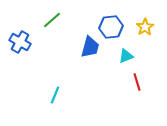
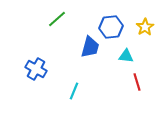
green line: moved 5 px right, 1 px up
blue cross: moved 16 px right, 27 px down
cyan triangle: rotated 28 degrees clockwise
cyan line: moved 19 px right, 4 px up
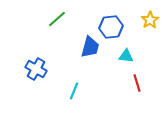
yellow star: moved 5 px right, 7 px up
red line: moved 1 px down
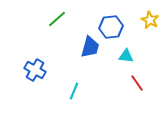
yellow star: rotated 12 degrees counterclockwise
blue cross: moved 1 px left, 1 px down
red line: rotated 18 degrees counterclockwise
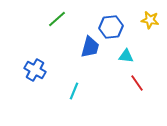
yellow star: rotated 18 degrees counterclockwise
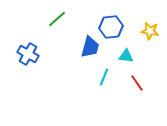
yellow star: moved 11 px down
blue cross: moved 7 px left, 16 px up
cyan line: moved 30 px right, 14 px up
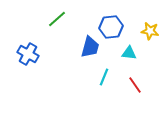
cyan triangle: moved 3 px right, 3 px up
red line: moved 2 px left, 2 px down
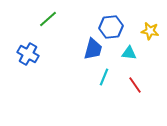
green line: moved 9 px left
blue trapezoid: moved 3 px right, 2 px down
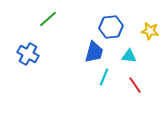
blue trapezoid: moved 1 px right, 3 px down
cyan triangle: moved 3 px down
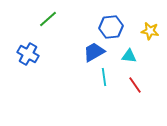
blue trapezoid: rotated 135 degrees counterclockwise
cyan line: rotated 30 degrees counterclockwise
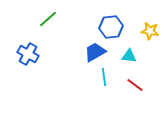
blue trapezoid: moved 1 px right
red line: rotated 18 degrees counterclockwise
